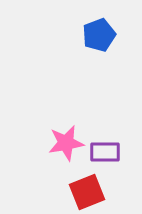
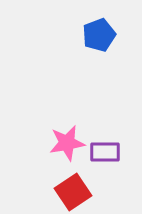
pink star: moved 1 px right
red square: moved 14 px left; rotated 12 degrees counterclockwise
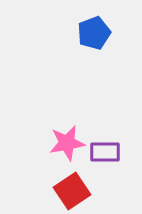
blue pentagon: moved 5 px left, 2 px up
red square: moved 1 px left, 1 px up
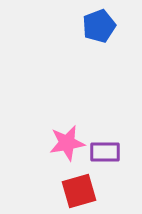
blue pentagon: moved 5 px right, 7 px up
red square: moved 7 px right; rotated 18 degrees clockwise
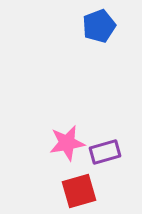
purple rectangle: rotated 16 degrees counterclockwise
